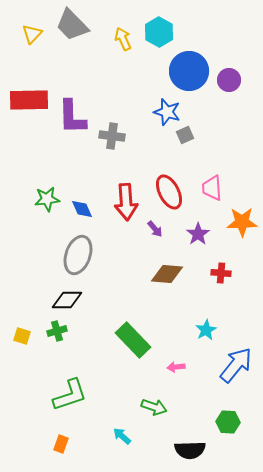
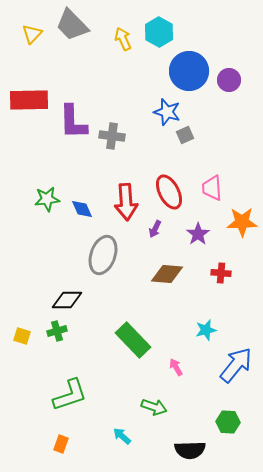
purple L-shape: moved 1 px right, 5 px down
purple arrow: rotated 66 degrees clockwise
gray ellipse: moved 25 px right
cyan star: rotated 15 degrees clockwise
pink arrow: rotated 66 degrees clockwise
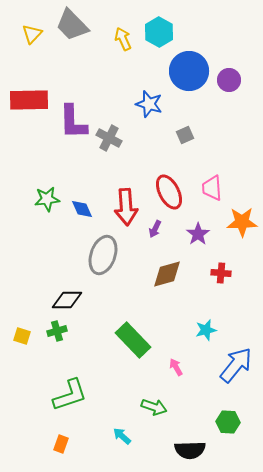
blue star: moved 18 px left, 8 px up
gray cross: moved 3 px left, 2 px down; rotated 20 degrees clockwise
red arrow: moved 5 px down
brown diamond: rotated 20 degrees counterclockwise
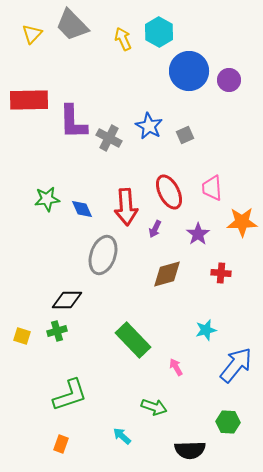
blue star: moved 22 px down; rotated 12 degrees clockwise
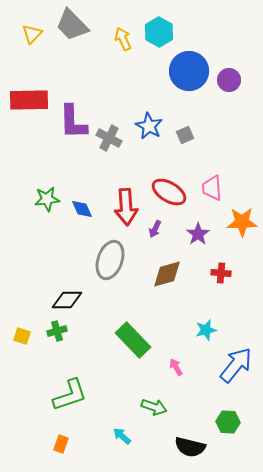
red ellipse: rotated 32 degrees counterclockwise
gray ellipse: moved 7 px right, 5 px down
black semicircle: moved 3 px up; rotated 16 degrees clockwise
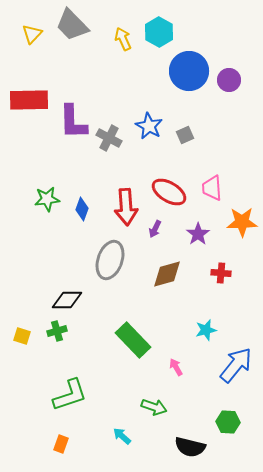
blue diamond: rotated 45 degrees clockwise
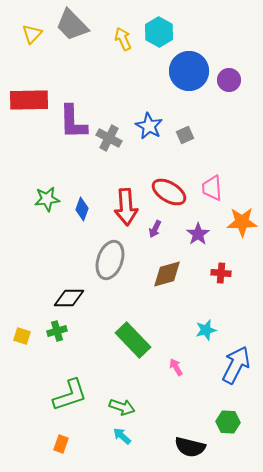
black diamond: moved 2 px right, 2 px up
blue arrow: rotated 12 degrees counterclockwise
green arrow: moved 32 px left
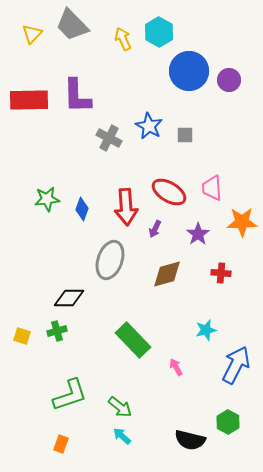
purple L-shape: moved 4 px right, 26 px up
gray square: rotated 24 degrees clockwise
green arrow: moved 2 px left; rotated 20 degrees clockwise
green hexagon: rotated 25 degrees clockwise
black semicircle: moved 7 px up
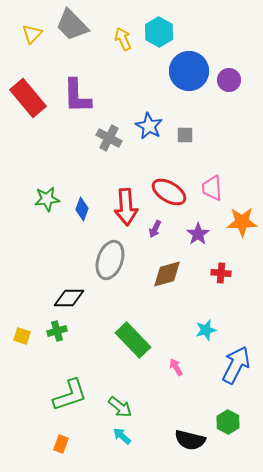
red rectangle: moved 1 px left, 2 px up; rotated 51 degrees clockwise
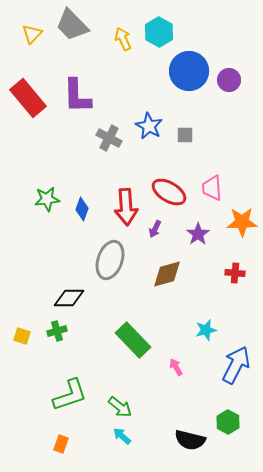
red cross: moved 14 px right
